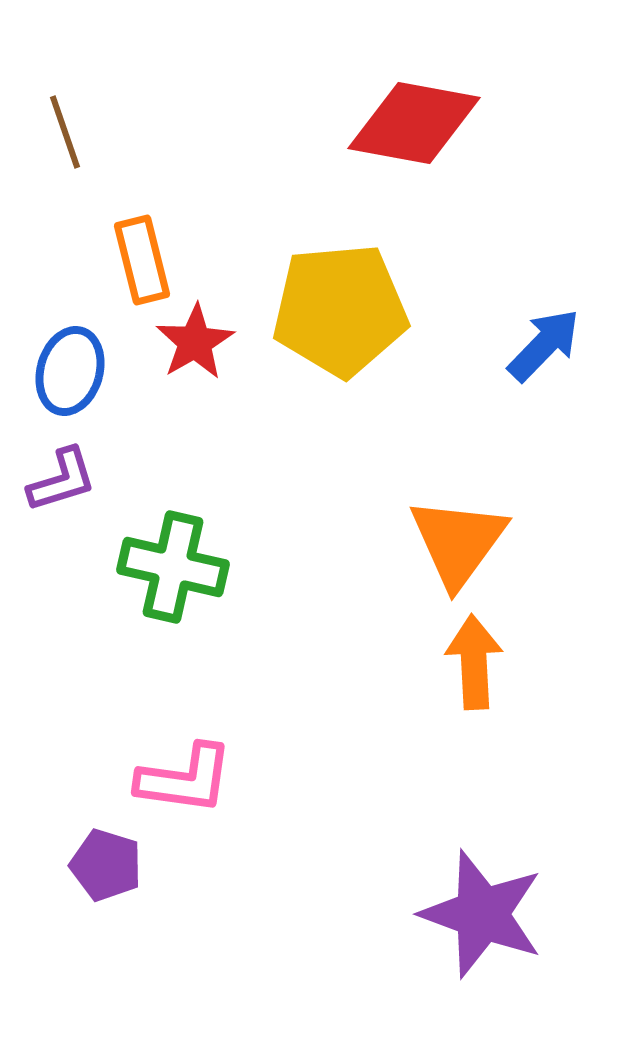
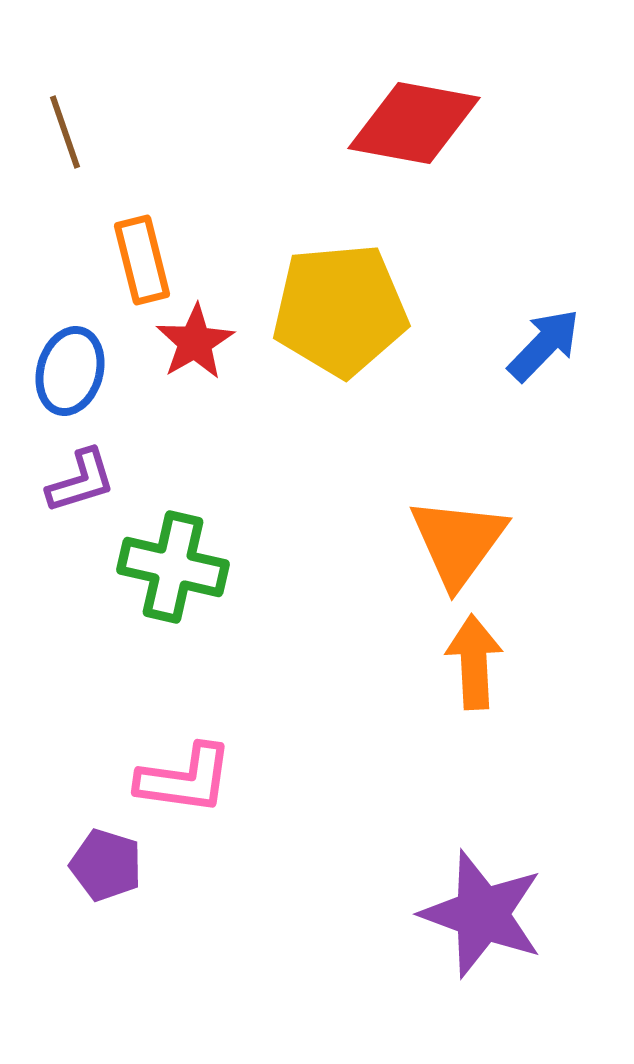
purple L-shape: moved 19 px right, 1 px down
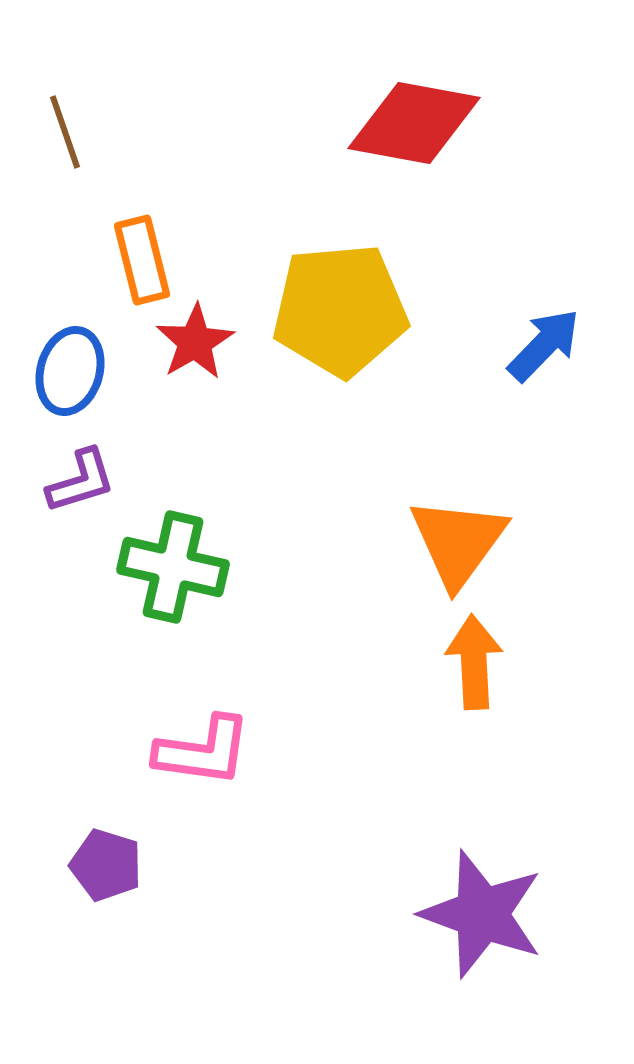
pink L-shape: moved 18 px right, 28 px up
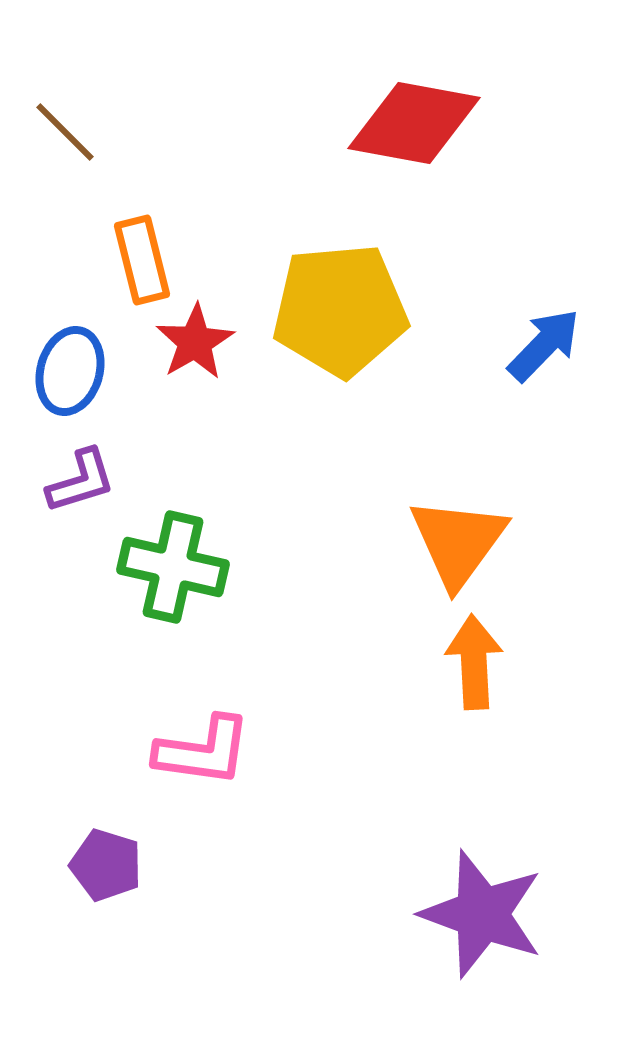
brown line: rotated 26 degrees counterclockwise
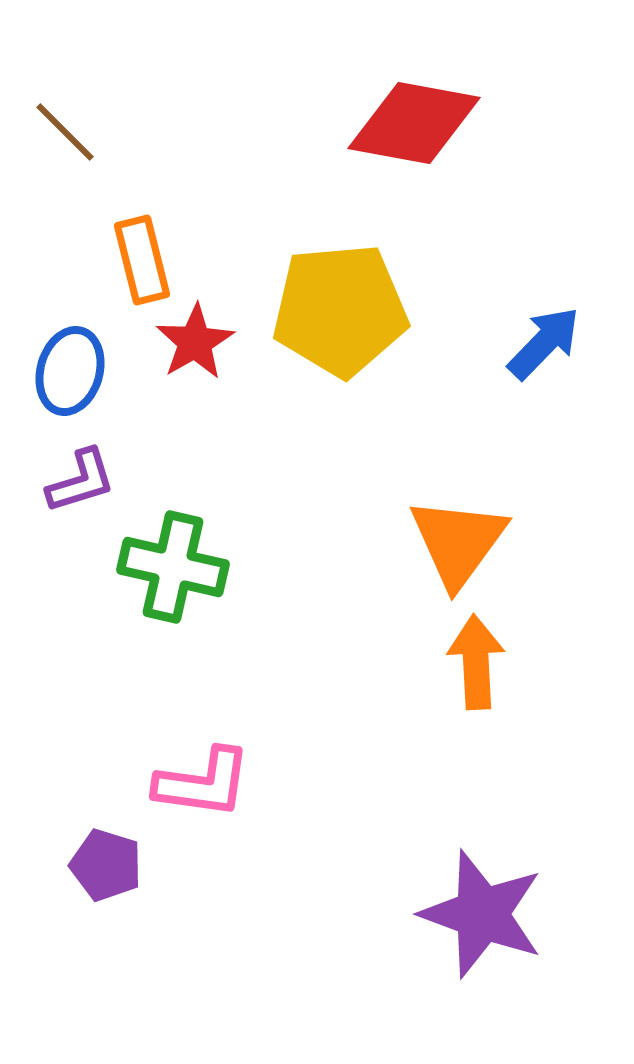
blue arrow: moved 2 px up
orange arrow: moved 2 px right
pink L-shape: moved 32 px down
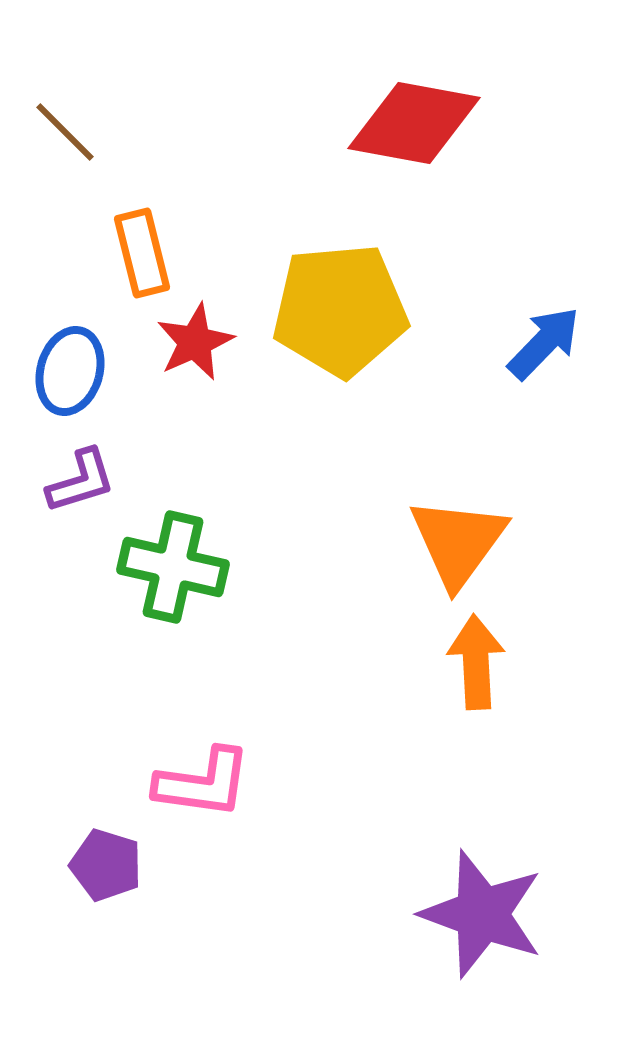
orange rectangle: moved 7 px up
red star: rotated 6 degrees clockwise
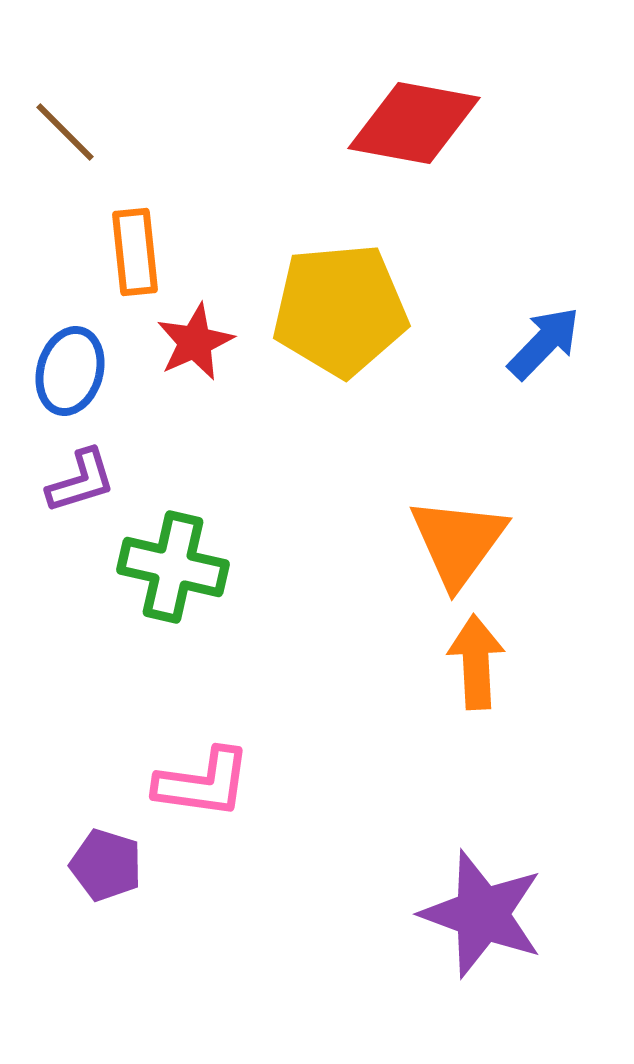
orange rectangle: moved 7 px left, 1 px up; rotated 8 degrees clockwise
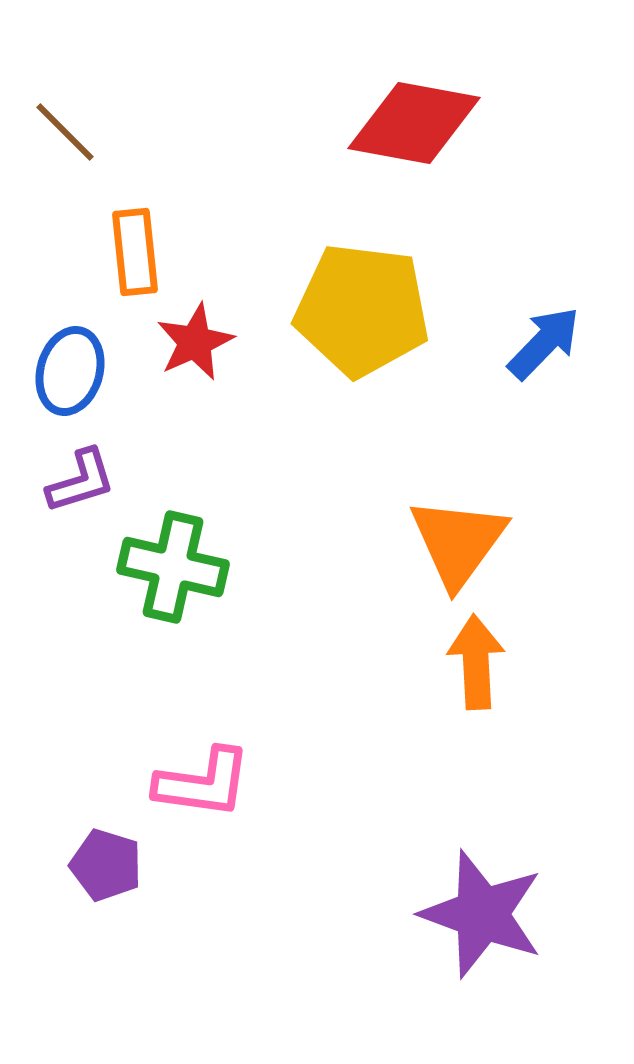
yellow pentagon: moved 22 px right; rotated 12 degrees clockwise
